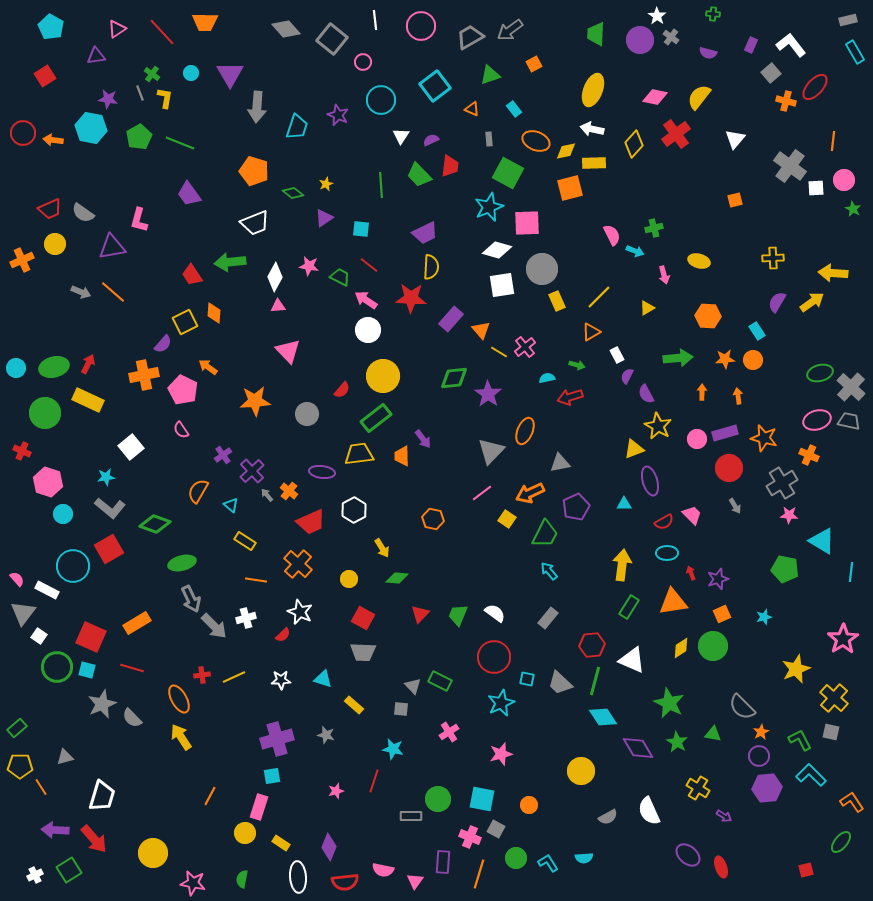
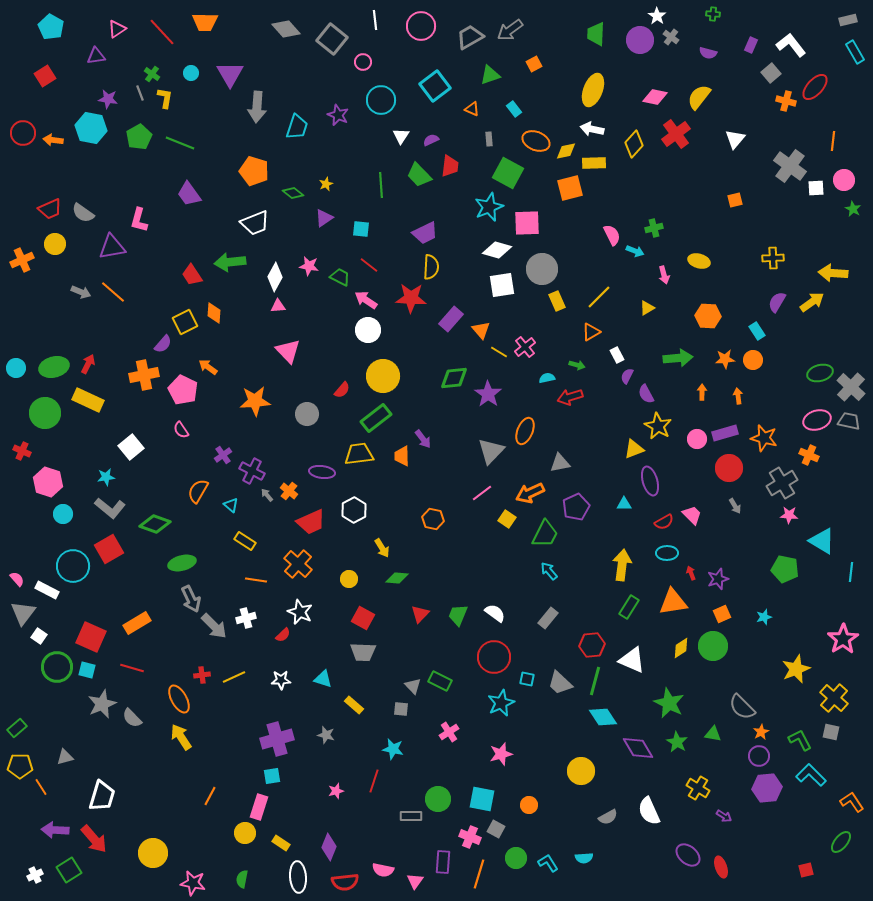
purple cross at (252, 471): rotated 20 degrees counterclockwise
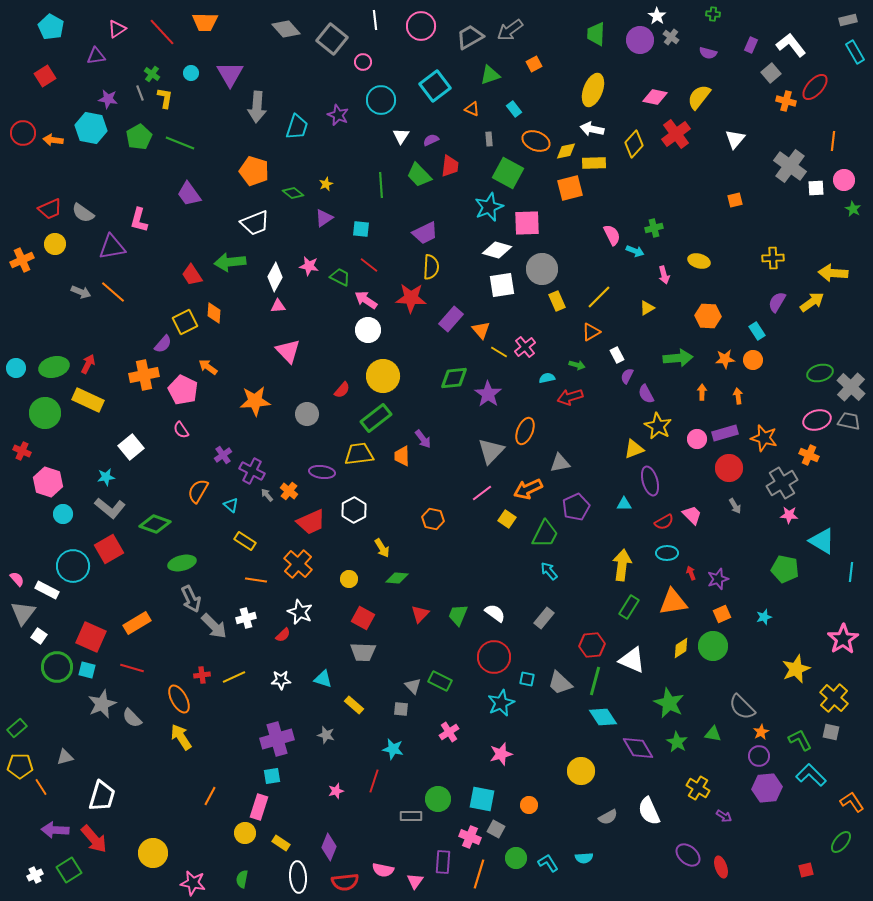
orange arrow at (530, 493): moved 2 px left, 4 px up
gray rectangle at (548, 618): moved 4 px left
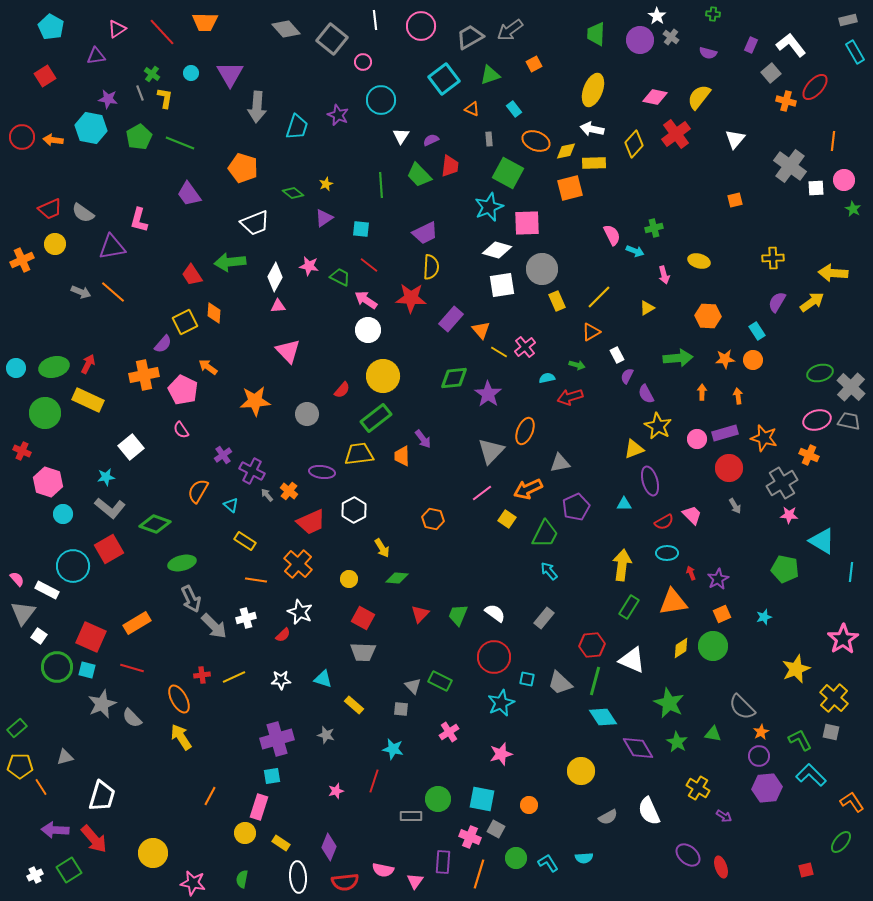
cyan square at (435, 86): moved 9 px right, 7 px up
red circle at (23, 133): moved 1 px left, 4 px down
orange pentagon at (254, 171): moved 11 px left, 3 px up
purple star at (718, 579): rotated 10 degrees counterclockwise
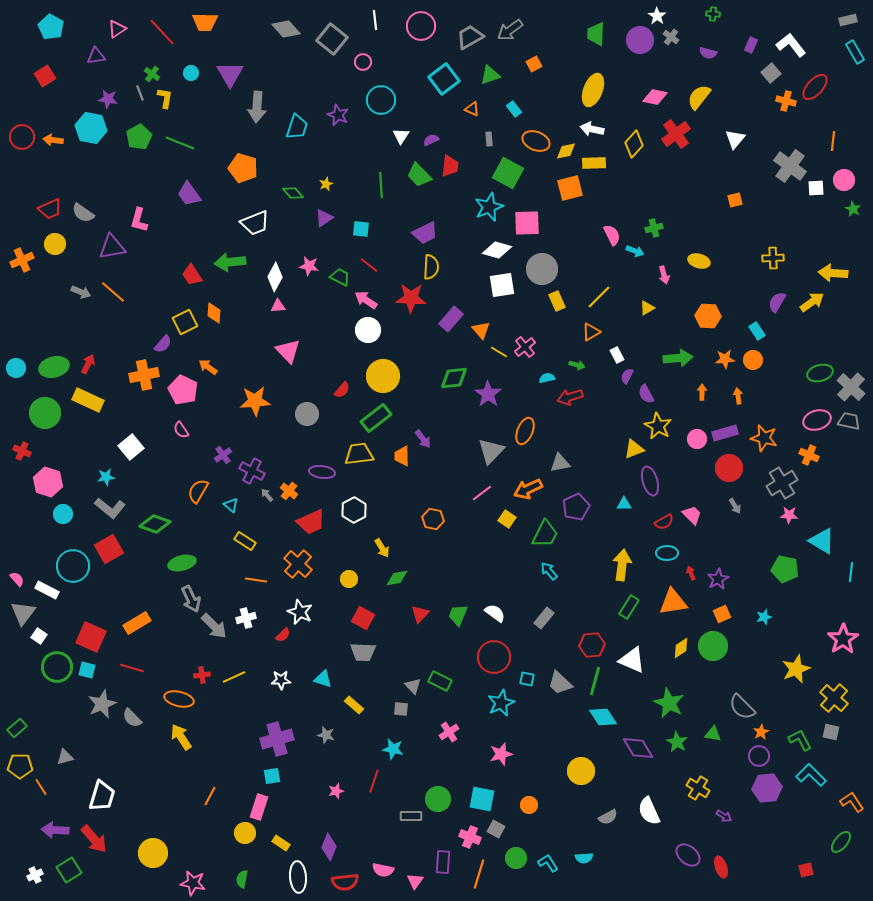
green diamond at (293, 193): rotated 10 degrees clockwise
green diamond at (397, 578): rotated 15 degrees counterclockwise
orange ellipse at (179, 699): rotated 48 degrees counterclockwise
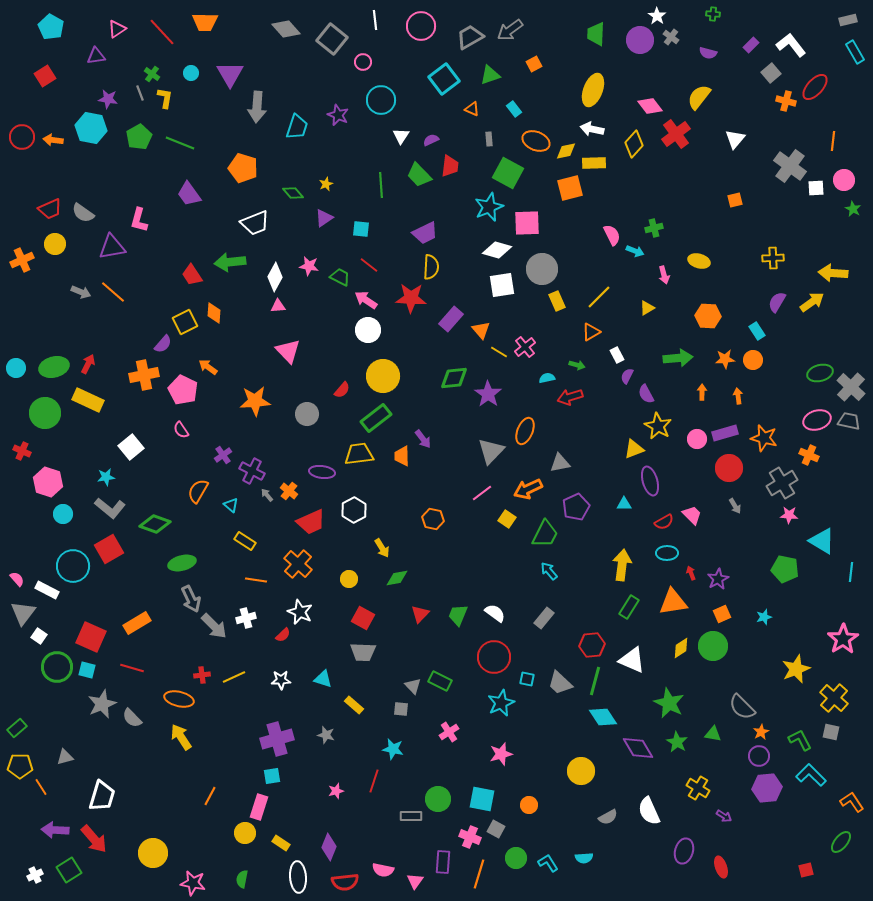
purple rectangle at (751, 45): rotated 21 degrees clockwise
pink diamond at (655, 97): moved 5 px left, 9 px down; rotated 40 degrees clockwise
purple ellipse at (688, 855): moved 4 px left, 4 px up; rotated 65 degrees clockwise
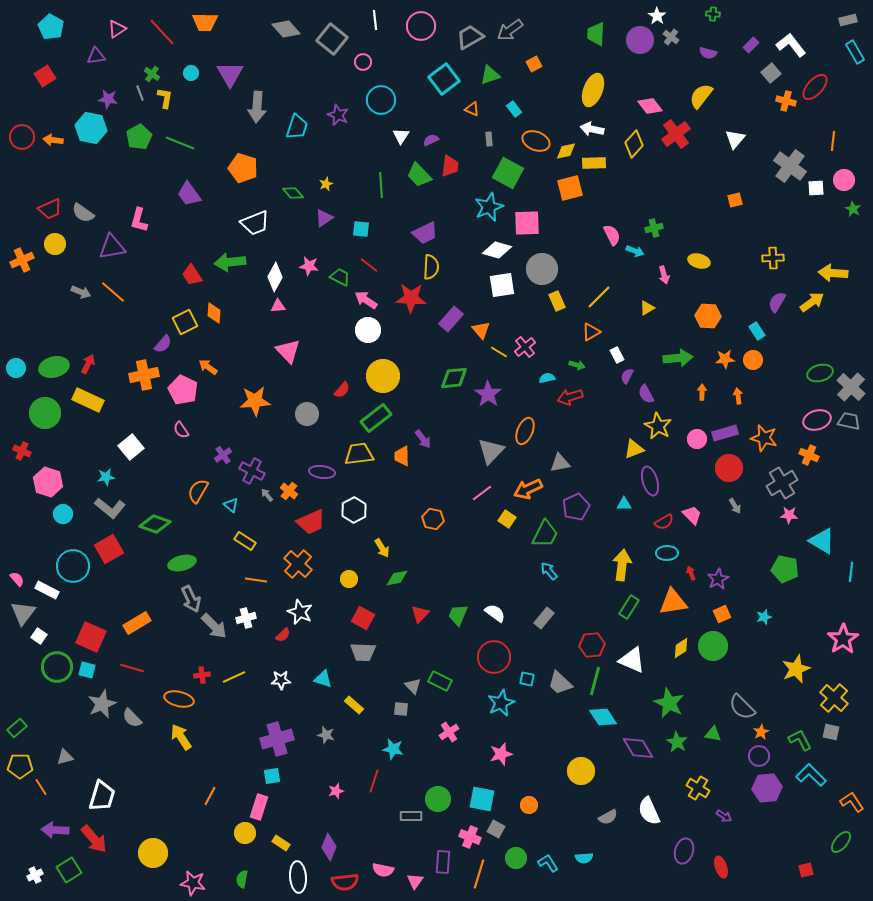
yellow semicircle at (699, 97): moved 2 px right, 1 px up
